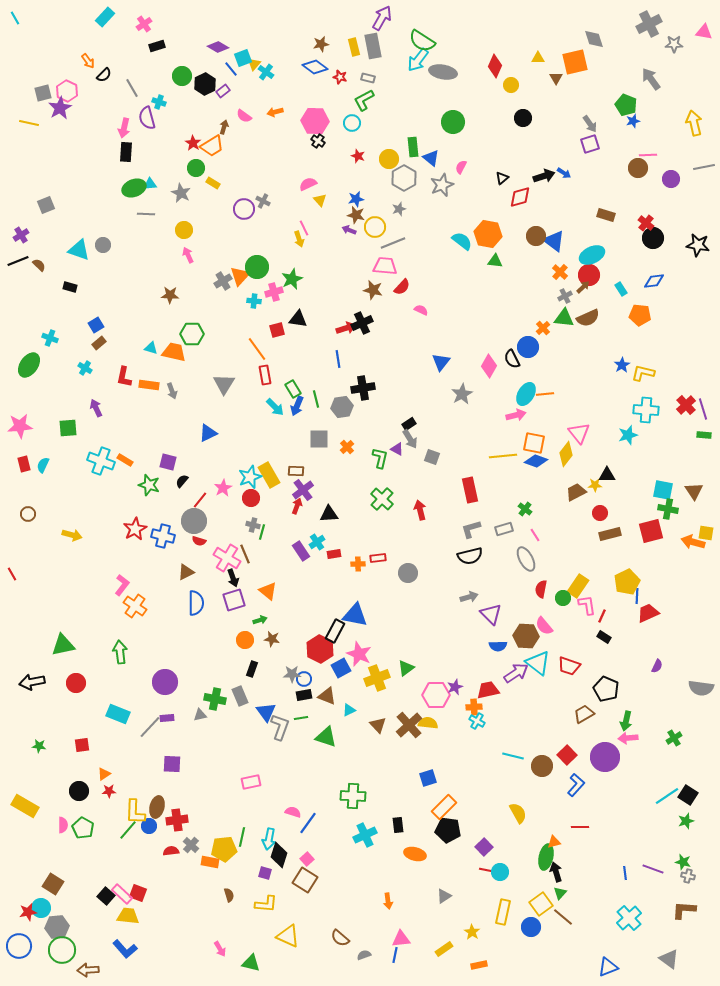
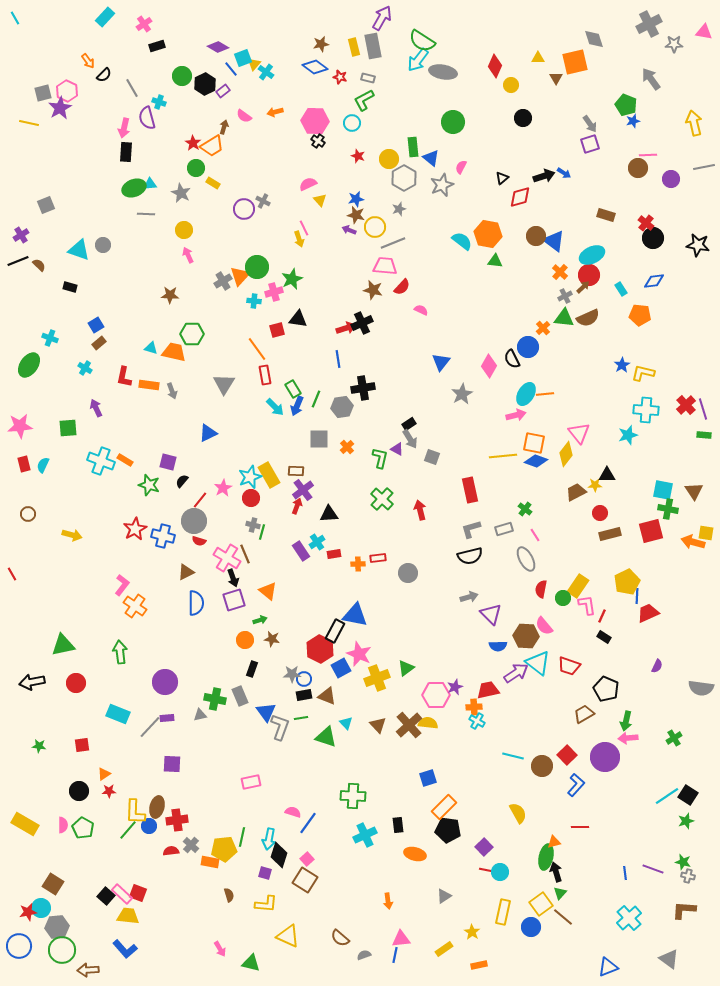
green line at (316, 399): rotated 36 degrees clockwise
cyan triangle at (349, 710): moved 3 px left, 13 px down; rotated 48 degrees counterclockwise
yellow rectangle at (25, 806): moved 18 px down
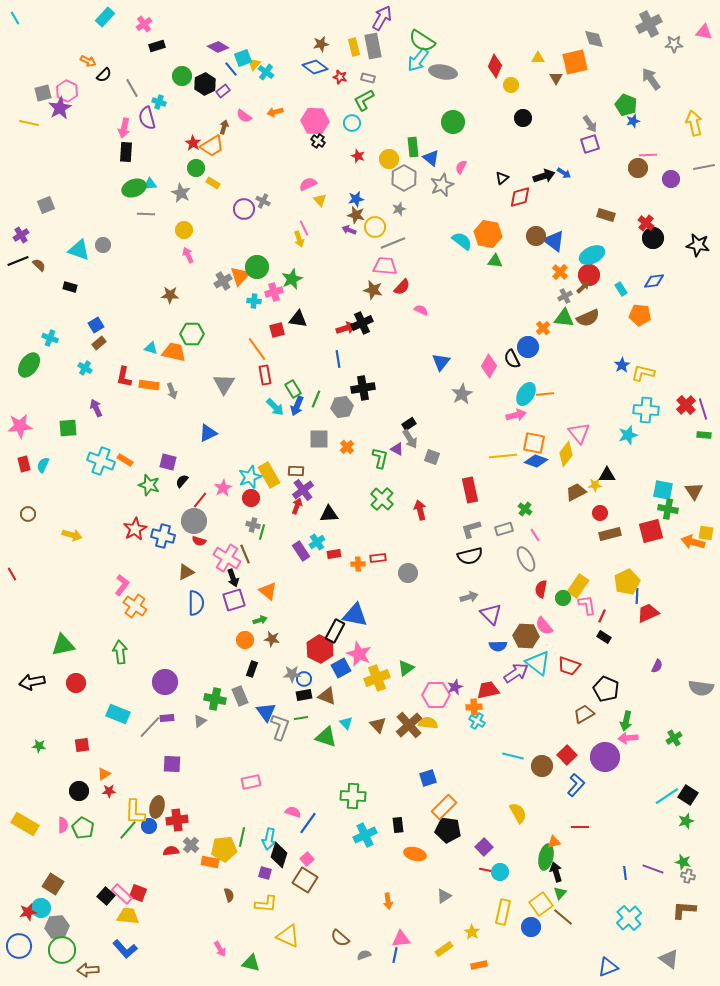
orange arrow at (88, 61): rotated 28 degrees counterclockwise
gray triangle at (200, 715): moved 6 px down; rotated 24 degrees counterclockwise
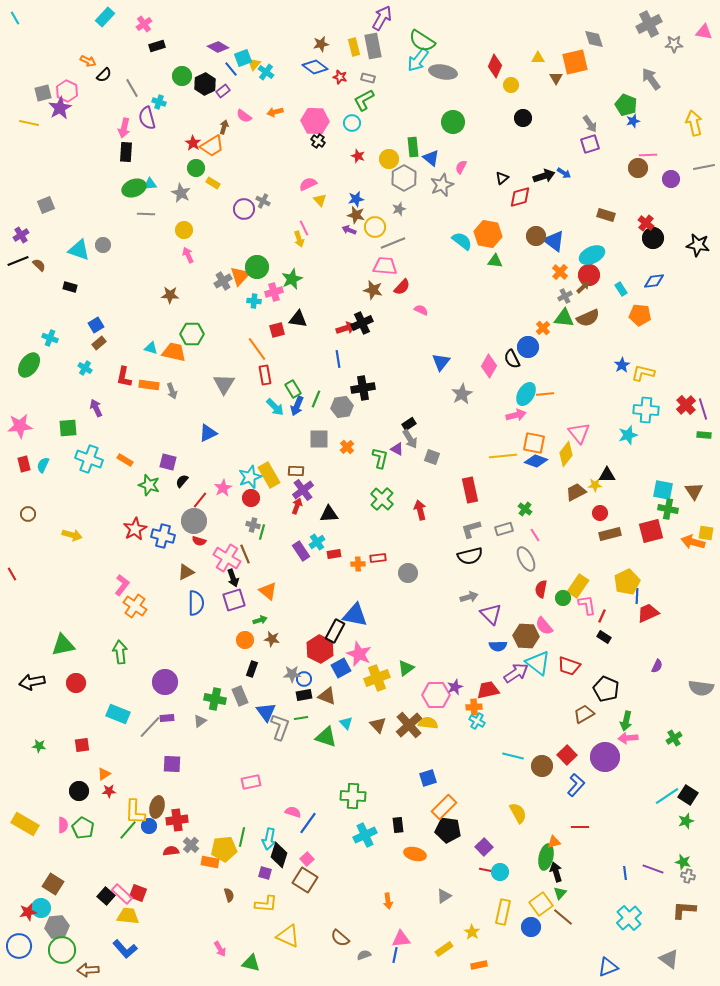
cyan cross at (101, 461): moved 12 px left, 2 px up
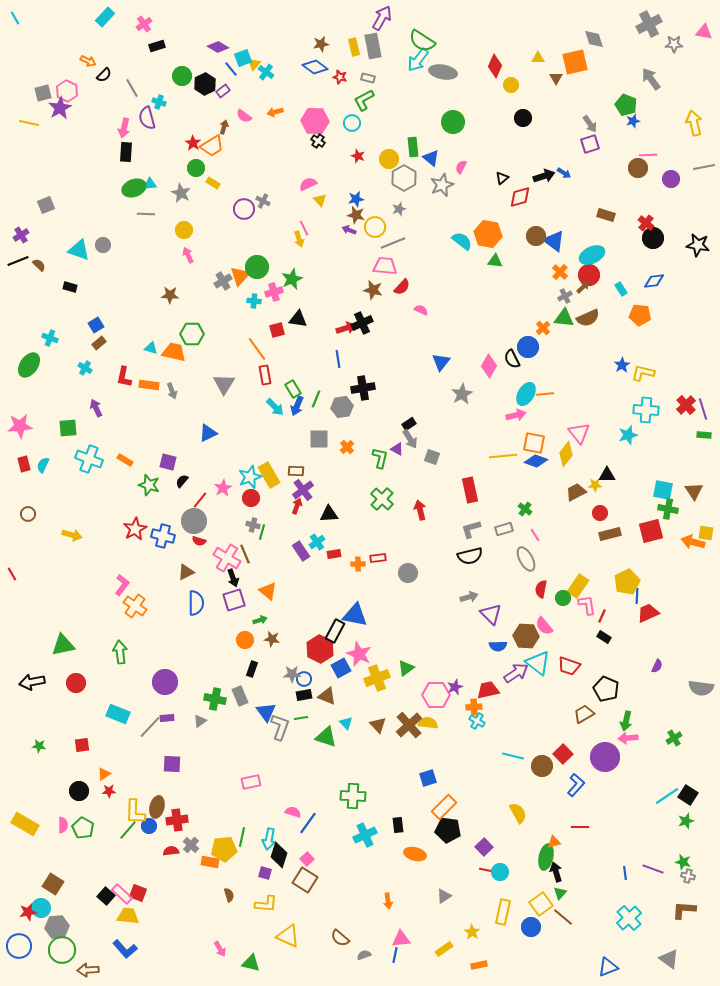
red square at (567, 755): moved 4 px left, 1 px up
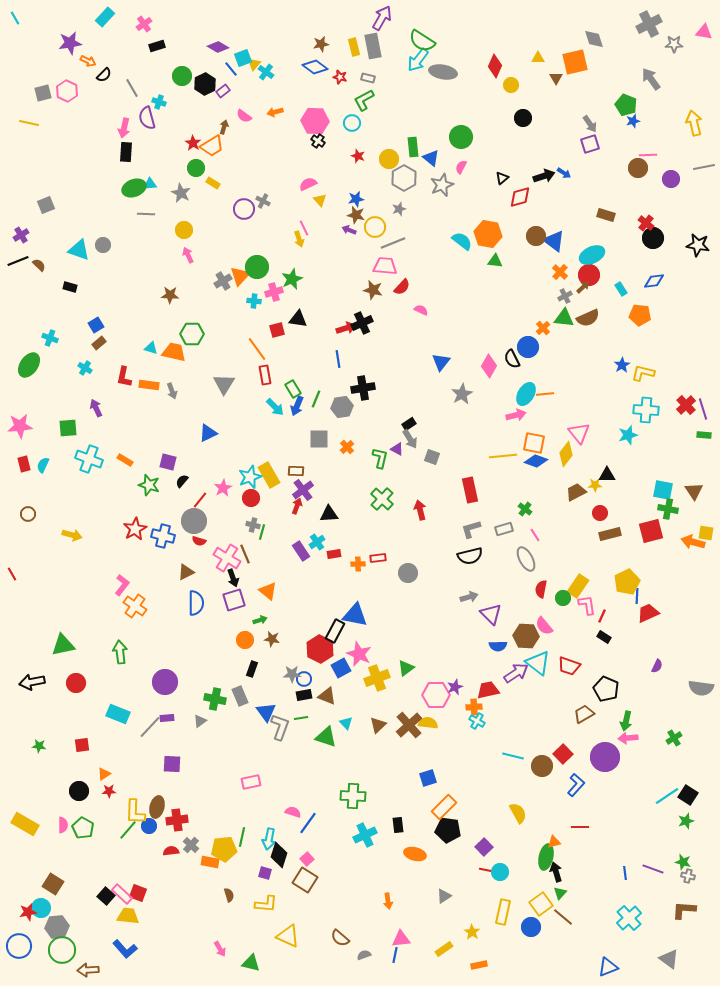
purple star at (60, 108): moved 10 px right, 65 px up; rotated 20 degrees clockwise
green circle at (453, 122): moved 8 px right, 15 px down
brown triangle at (378, 725): rotated 30 degrees clockwise
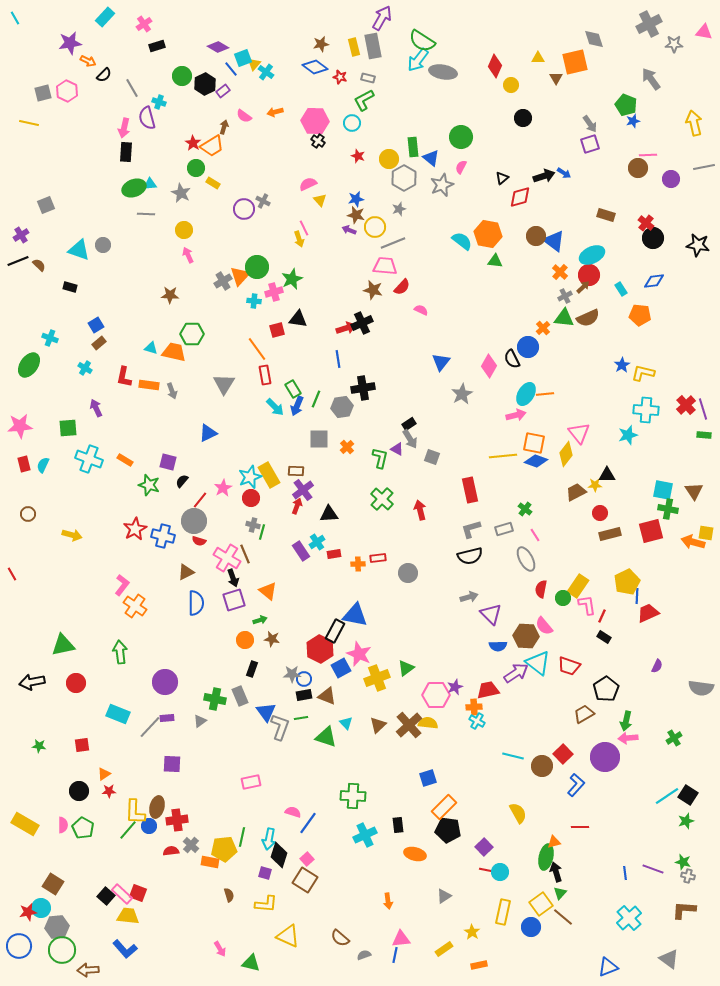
black pentagon at (606, 689): rotated 15 degrees clockwise
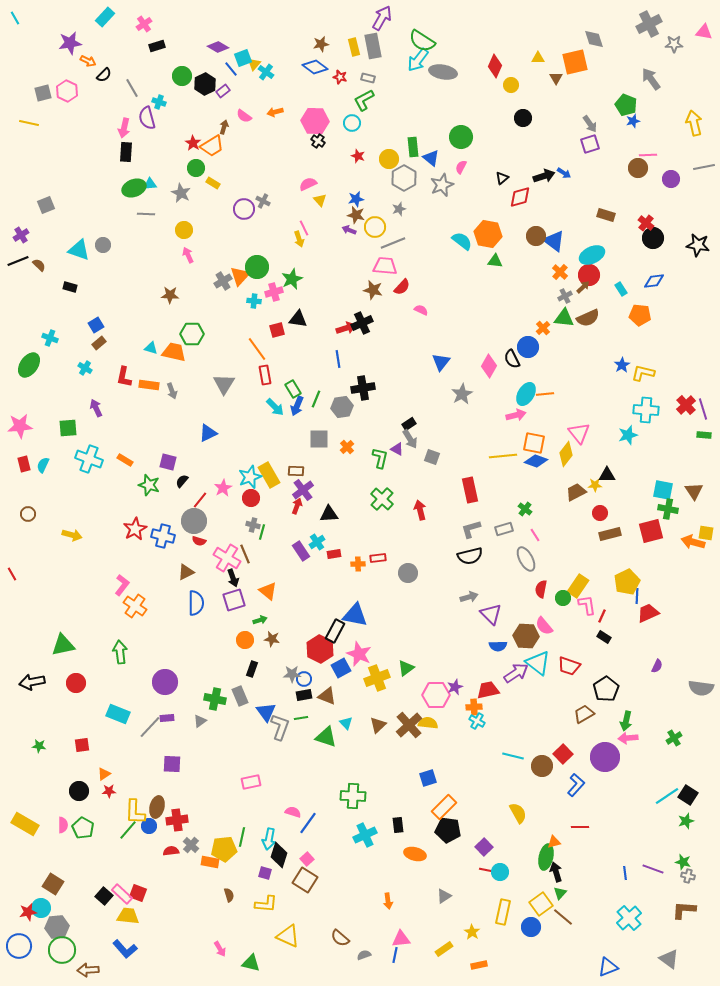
black square at (106, 896): moved 2 px left
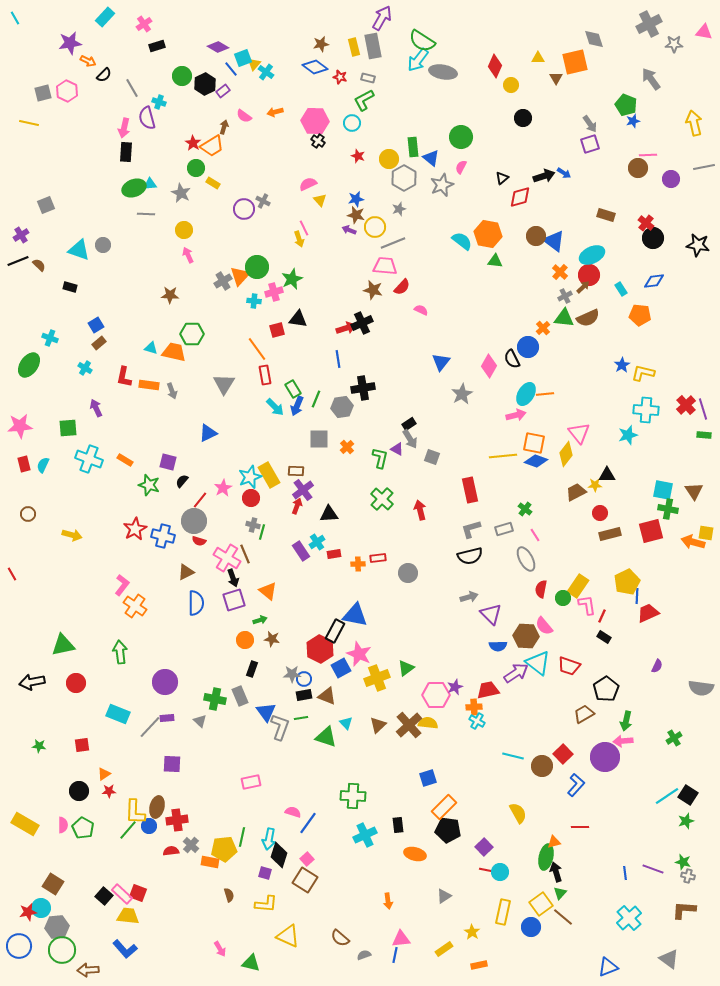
gray triangle at (200, 721): rotated 40 degrees counterclockwise
pink arrow at (628, 738): moved 5 px left, 3 px down
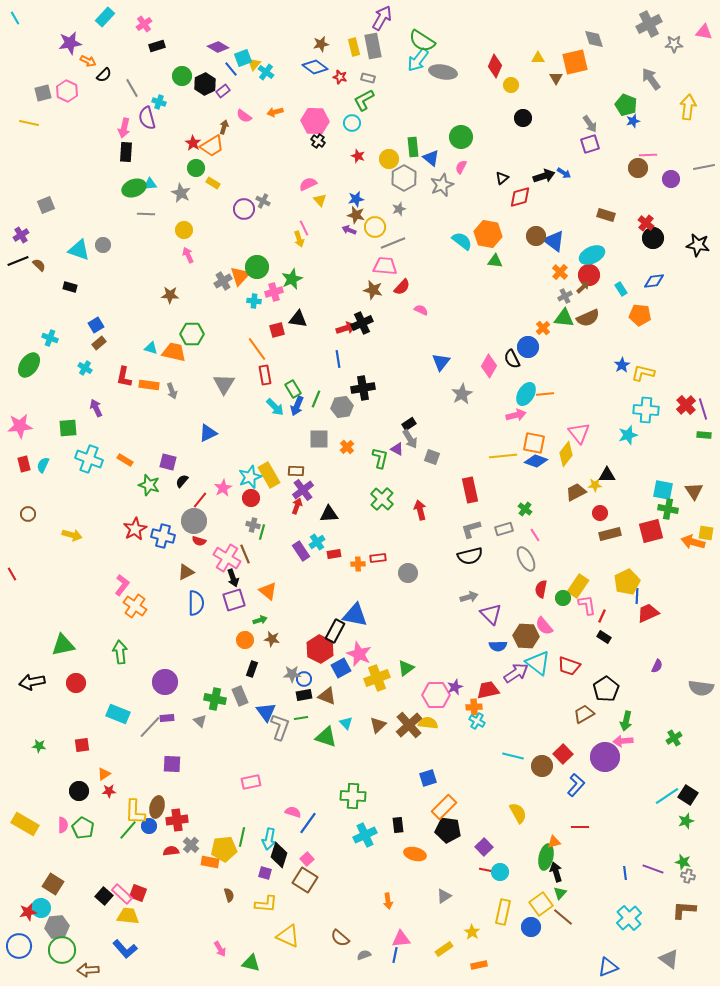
yellow arrow at (694, 123): moved 6 px left, 16 px up; rotated 20 degrees clockwise
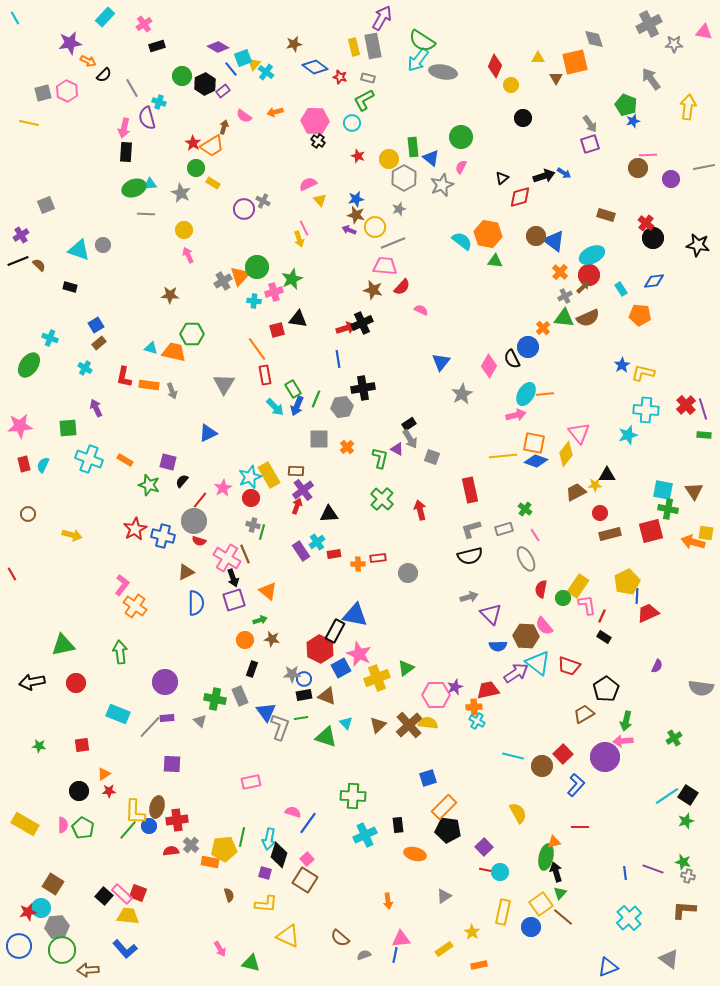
brown star at (321, 44): moved 27 px left
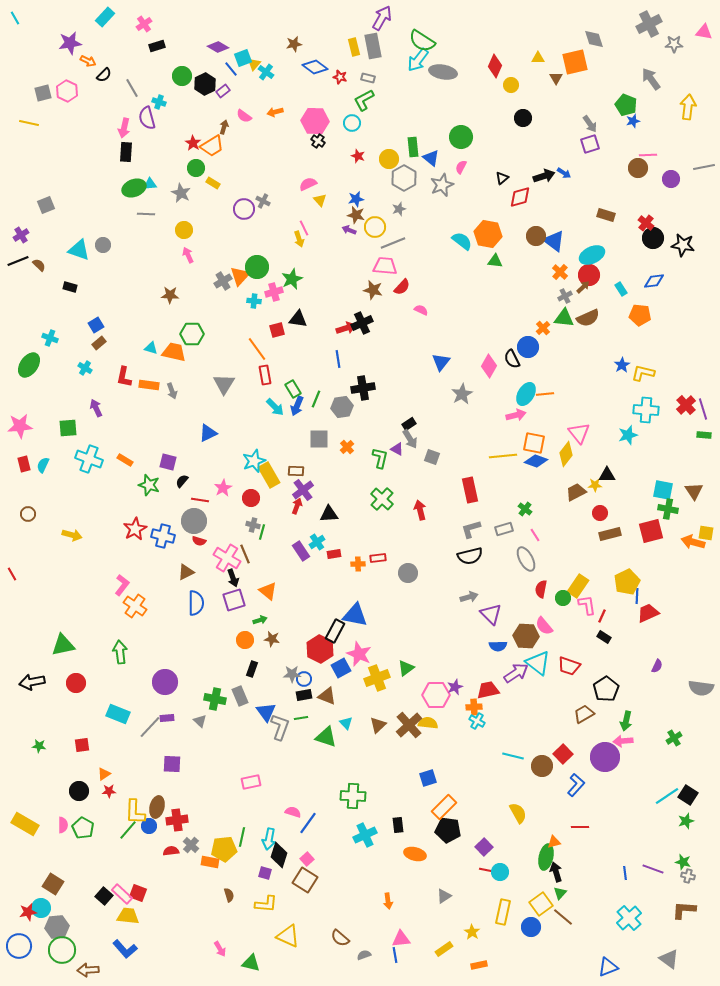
black star at (698, 245): moved 15 px left
cyan star at (250, 477): moved 4 px right, 16 px up
red line at (200, 500): rotated 60 degrees clockwise
blue line at (395, 955): rotated 21 degrees counterclockwise
